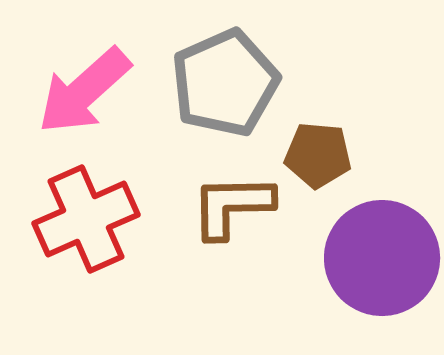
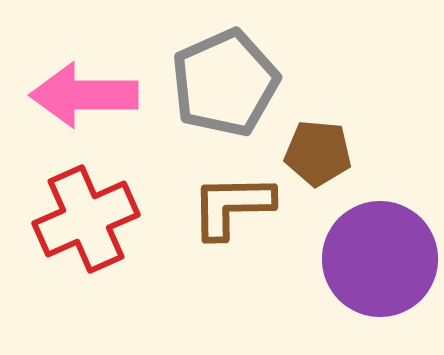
pink arrow: moved 4 px down; rotated 42 degrees clockwise
brown pentagon: moved 2 px up
purple circle: moved 2 px left, 1 px down
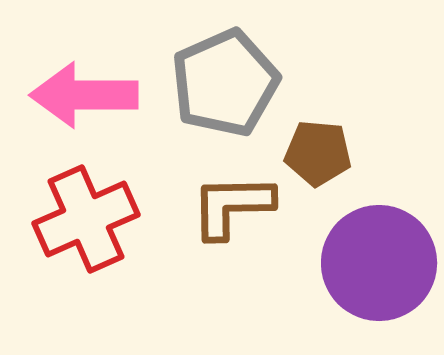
purple circle: moved 1 px left, 4 px down
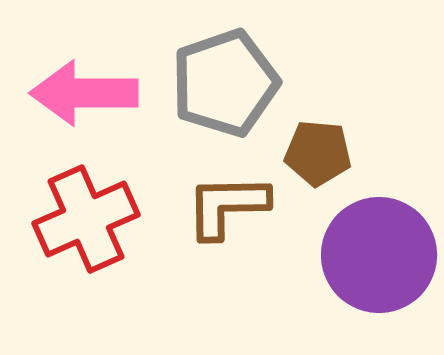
gray pentagon: rotated 5 degrees clockwise
pink arrow: moved 2 px up
brown L-shape: moved 5 px left
purple circle: moved 8 px up
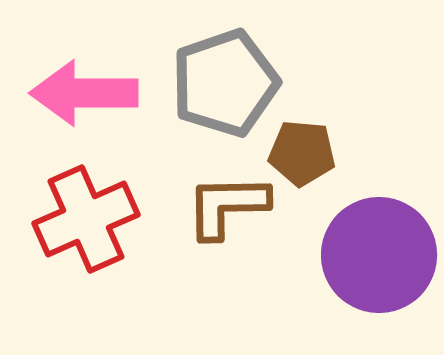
brown pentagon: moved 16 px left
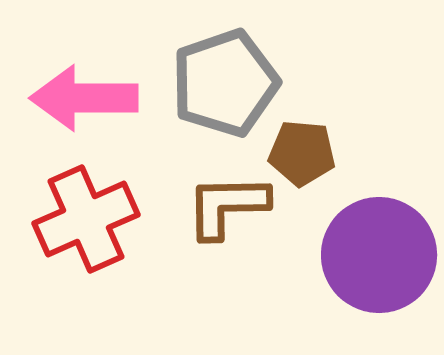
pink arrow: moved 5 px down
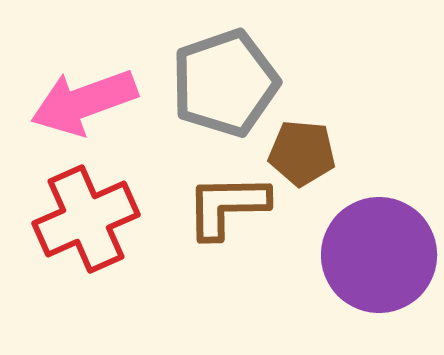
pink arrow: moved 4 px down; rotated 20 degrees counterclockwise
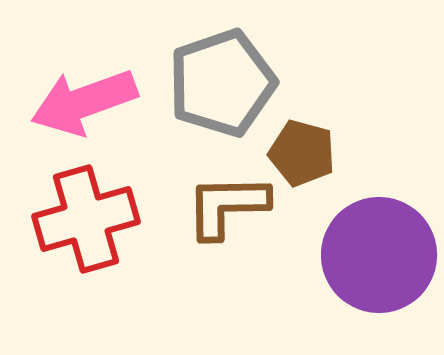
gray pentagon: moved 3 px left
brown pentagon: rotated 10 degrees clockwise
red cross: rotated 8 degrees clockwise
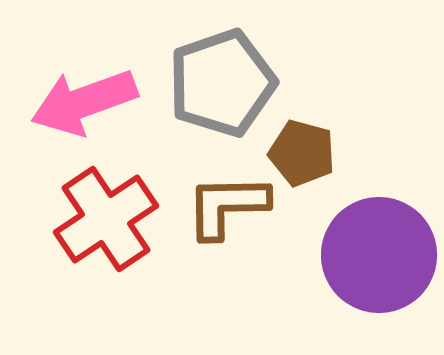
red cross: moved 20 px right; rotated 18 degrees counterclockwise
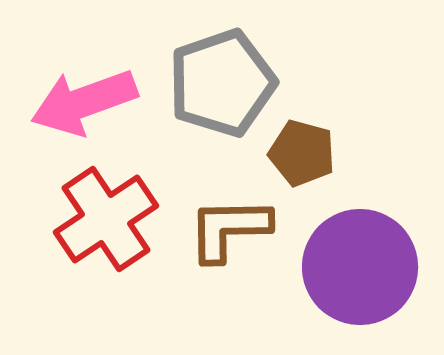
brown L-shape: moved 2 px right, 23 px down
purple circle: moved 19 px left, 12 px down
